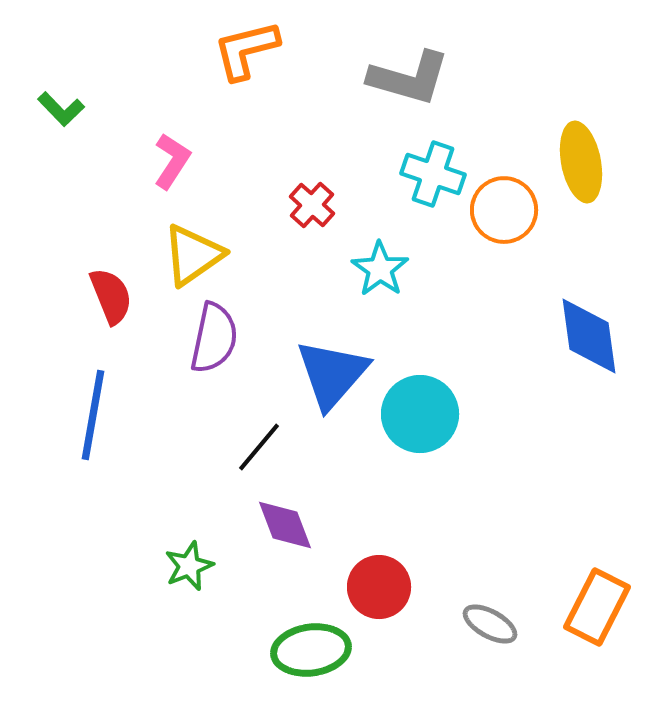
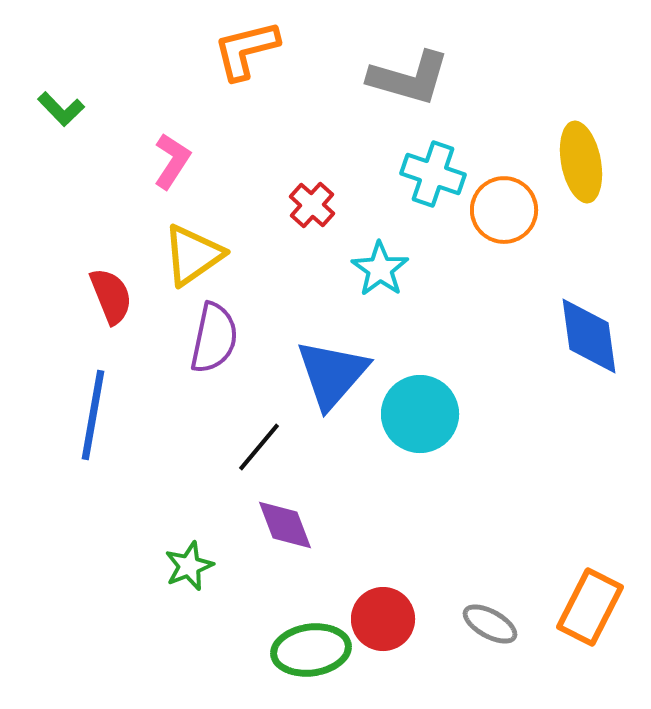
red circle: moved 4 px right, 32 px down
orange rectangle: moved 7 px left
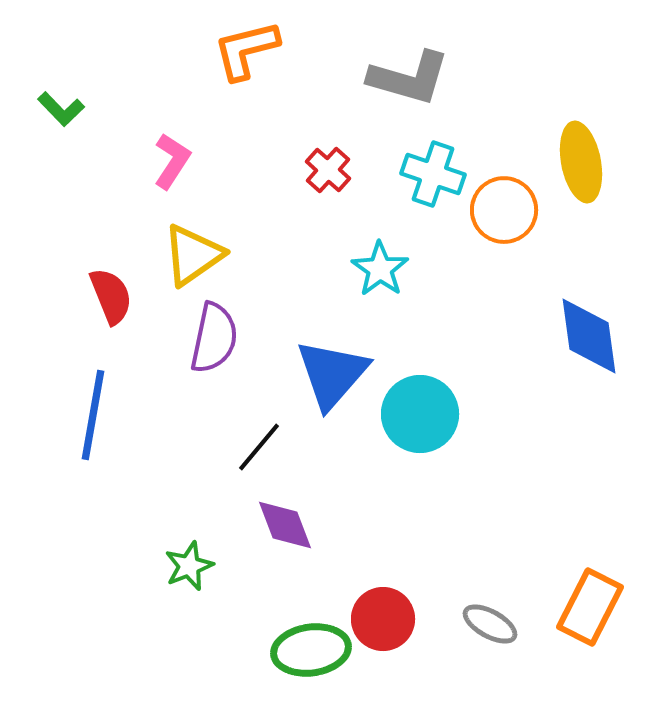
red cross: moved 16 px right, 35 px up
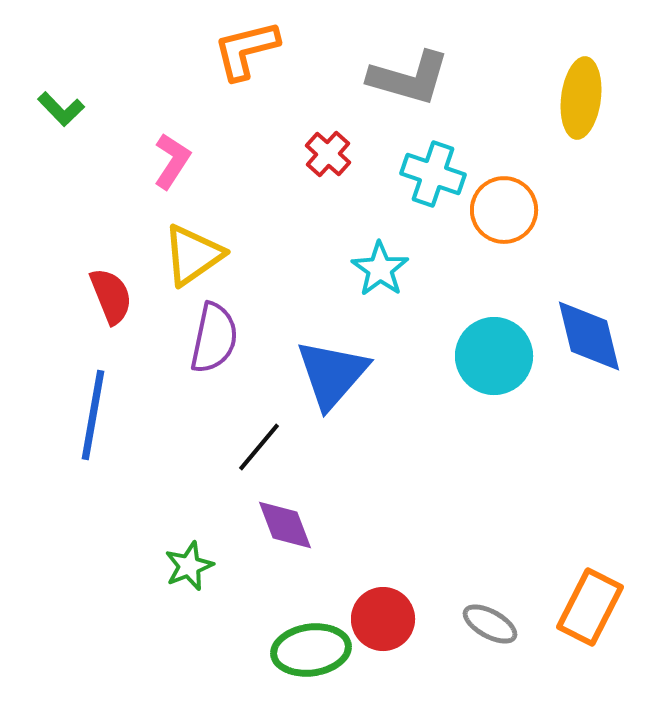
yellow ellipse: moved 64 px up; rotated 18 degrees clockwise
red cross: moved 16 px up
blue diamond: rotated 6 degrees counterclockwise
cyan circle: moved 74 px right, 58 px up
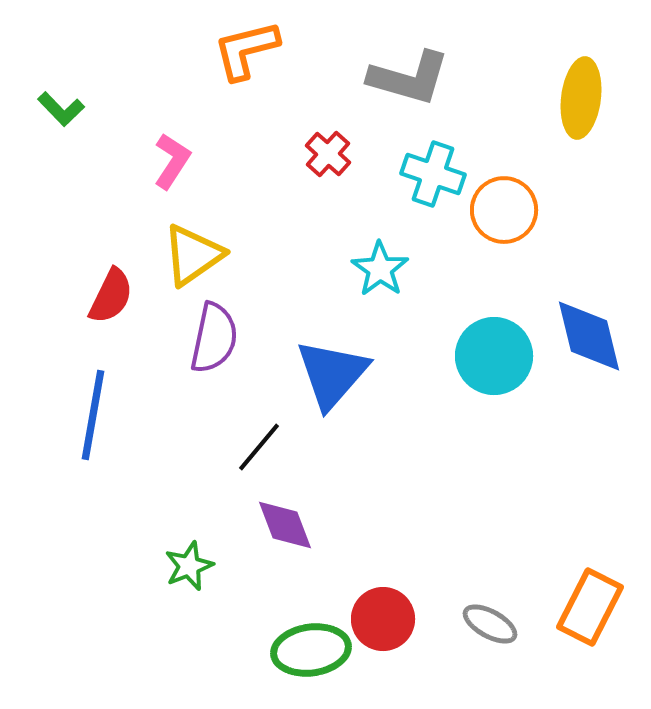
red semicircle: rotated 48 degrees clockwise
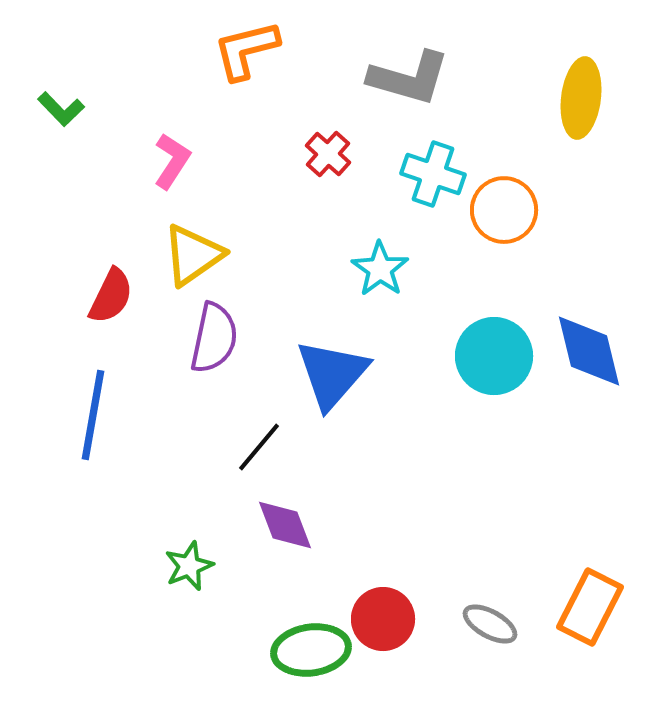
blue diamond: moved 15 px down
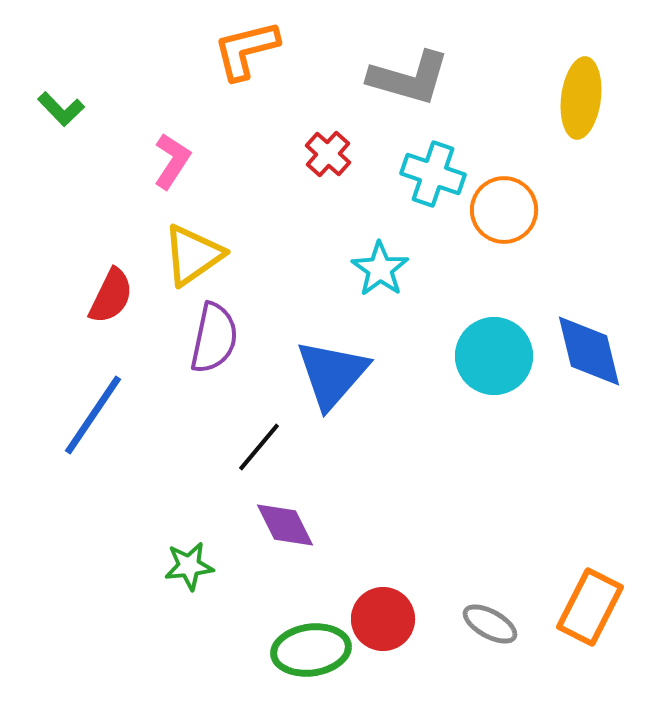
blue line: rotated 24 degrees clockwise
purple diamond: rotated 6 degrees counterclockwise
green star: rotated 15 degrees clockwise
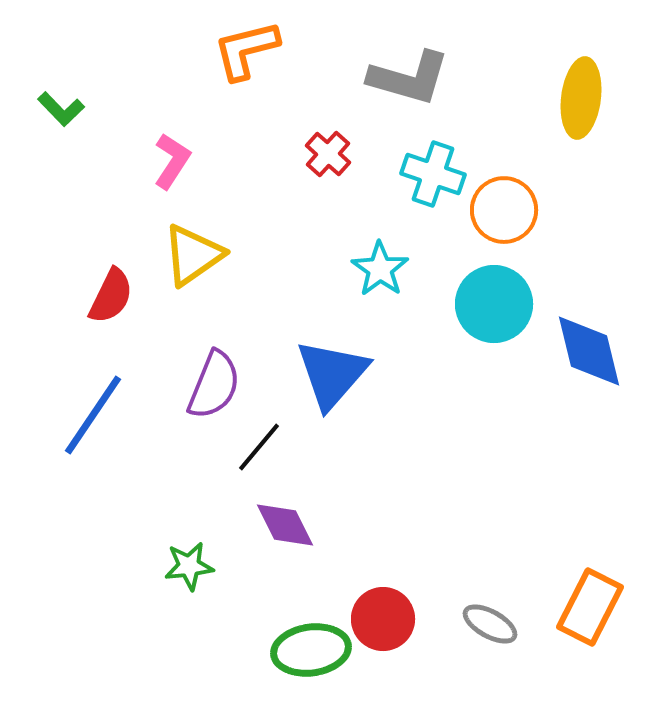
purple semicircle: moved 47 px down; rotated 10 degrees clockwise
cyan circle: moved 52 px up
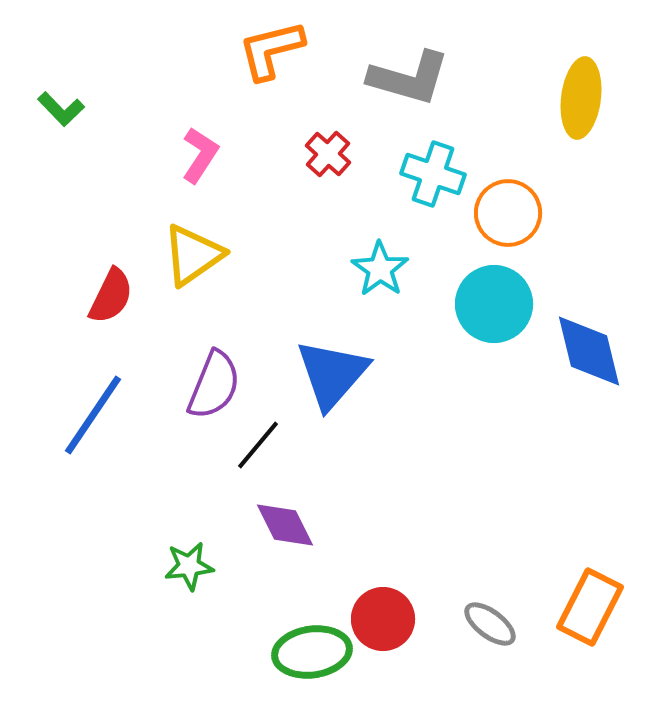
orange L-shape: moved 25 px right
pink L-shape: moved 28 px right, 6 px up
orange circle: moved 4 px right, 3 px down
black line: moved 1 px left, 2 px up
gray ellipse: rotated 8 degrees clockwise
green ellipse: moved 1 px right, 2 px down
